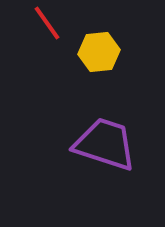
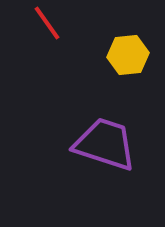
yellow hexagon: moved 29 px right, 3 px down
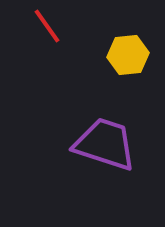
red line: moved 3 px down
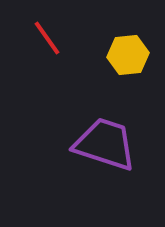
red line: moved 12 px down
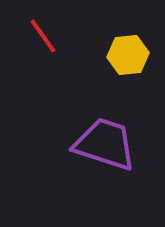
red line: moved 4 px left, 2 px up
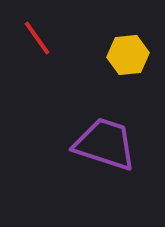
red line: moved 6 px left, 2 px down
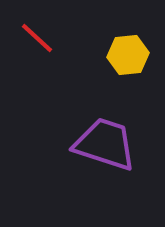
red line: rotated 12 degrees counterclockwise
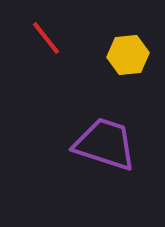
red line: moved 9 px right; rotated 9 degrees clockwise
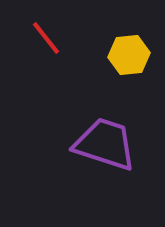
yellow hexagon: moved 1 px right
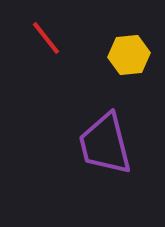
purple trapezoid: rotated 122 degrees counterclockwise
